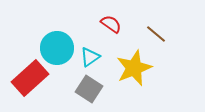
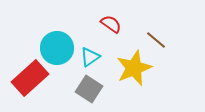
brown line: moved 6 px down
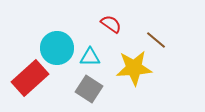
cyan triangle: rotated 35 degrees clockwise
yellow star: rotated 18 degrees clockwise
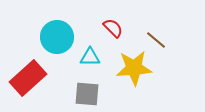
red semicircle: moved 2 px right, 4 px down; rotated 10 degrees clockwise
cyan circle: moved 11 px up
red rectangle: moved 2 px left
gray square: moved 2 px left, 5 px down; rotated 28 degrees counterclockwise
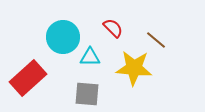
cyan circle: moved 6 px right
yellow star: rotated 9 degrees clockwise
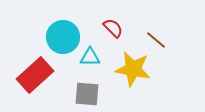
yellow star: moved 1 px left, 1 px down; rotated 6 degrees clockwise
red rectangle: moved 7 px right, 3 px up
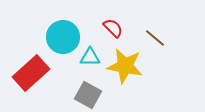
brown line: moved 1 px left, 2 px up
yellow star: moved 8 px left, 3 px up
red rectangle: moved 4 px left, 2 px up
gray square: moved 1 px right, 1 px down; rotated 24 degrees clockwise
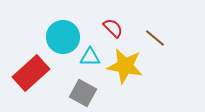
gray square: moved 5 px left, 2 px up
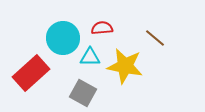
red semicircle: moved 11 px left; rotated 50 degrees counterclockwise
cyan circle: moved 1 px down
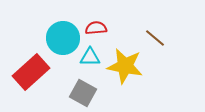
red semicircle: moved 6 px left
red rectangle: moved 1 px up
